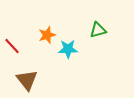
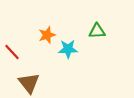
green triangle: moved 1 px left, 1 px down; rotated 12 degrees clockwise
red line: moved 6 px down
brown triangle: moved 2 px right, 3 px down
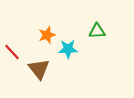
brown triangle: moved 10 px right, 14 px up
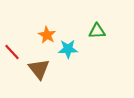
orange star: rotated 24 degrees counterclockwise
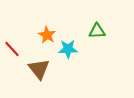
red line: moved 3 px up
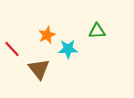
orange star: rotated 18 degrees clockwise
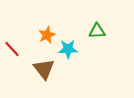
brown triangle: moved 5 px right
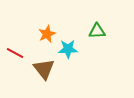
orange star: moved 1 px up
red line: moved 3 px right, 4 px down; rotated 18 degrees counterclockwise
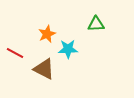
green triangle: moved 1 px left, 7 px up
brown triangle: rotated 25 degrees counterclockwise
